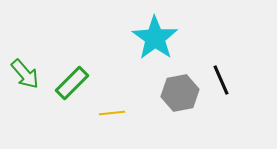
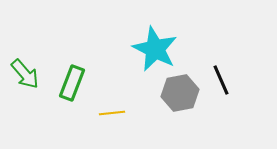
cyan star: moved 11 px down; rotated 9 degrees counterclockwise
green rectangle: rotated 24 degrees counterclockwise
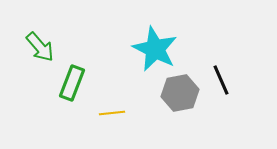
green arrow: moved 15 px right, 27 px up
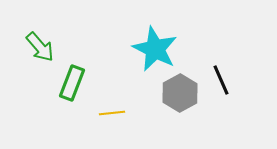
gray hexagon: rotated 18 degrees counterclockwise
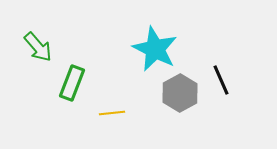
green arrow: moved 2 px left
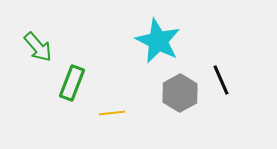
cyan star: moved 3 px right, 8 px up
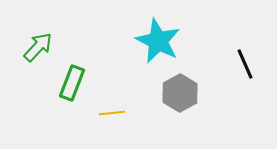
green arrow: rotated 96 degrees counterclockwise
black line: moved 24 px right, 16 px up
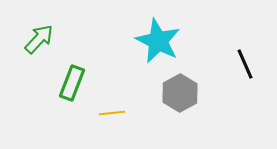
green arrow: moved 1 px right, 8 px up
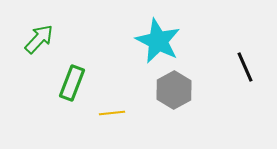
black line: moved 3 px down
gray hexagon: moved 6 px left, 3 px up
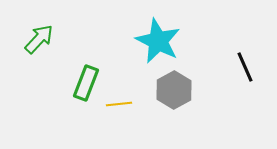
green rectangle: moved 14 px right
yellow line: moved 7 px right, 9 px up
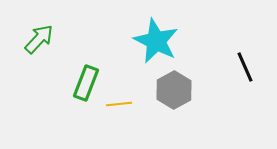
cyan star: moved 2 px left
